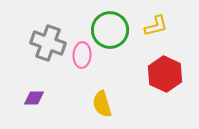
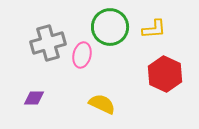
yellow L-shape: moved 2 px left, 3 px down; rotated 10 degrees clockwise
green circle: moved 3 px up
gray cross: rotated 36 degrees counterclockwise
pink ellipse: rotated 10 degrees clockwise
yellow semicircle: rotated 132 degrees clockwise
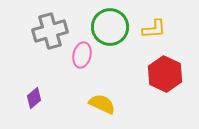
gray cross: moved 2 px right, 12 px up
purple diamond: rotated 40 degrees counterclockwise
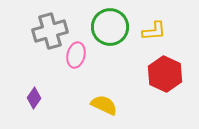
yellow L-shape: moved 2 px down
pink ellipse: moved 6 px left
purple diamond: rotated 15 degrees counterclockwise
yellow semicircle: moved 2 px right, 1 px down
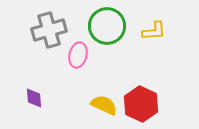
green circle: moved 3 px left, 1 px up
gray cross: moved 1 px left, 1 px up
pink ellipse: moved 2 px right
red hexagon: moved 24 px left, 30 px down
purple diamond: rotated 40 degrees counterclockwise
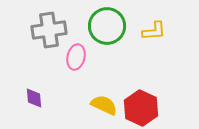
gray cross: rotated 8 degrees clockwise
pink ellipse: moved 2 px left, 2 px down
red hexagon: moved 4 px down
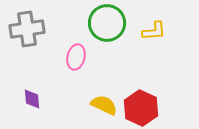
green circle: moved 3 px up
gray cross: moved 22 px left, 1 px up
purple diamond: moved 2 px left, 1 px down
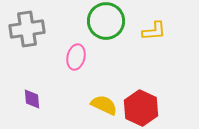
green circle: moved 1 px left, 2 px up
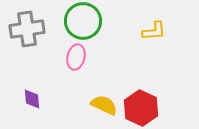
green circle: moved 23 px left
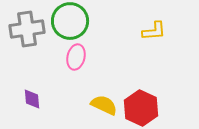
green circle: moved 13 px left
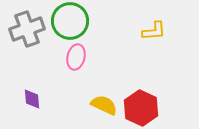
gray cross: rotated 12 degrees counterclockwise
